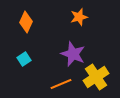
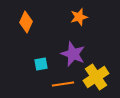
cyan square: moved 17 px right, 5 px down; rotated 24 degrees clockwise
orange line: moved 2 px right; rotated 15 degrees clockwise
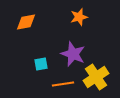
orange diamond: rotated 55 degrees clockwise
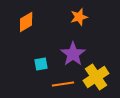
orange diamond: rotated 20 degrees counterclockwise
purple star: rotated 15 degrees clockwise
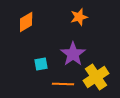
orange line: rotated 10 degrees clockwise
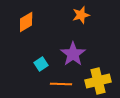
orange star: moved 2 px right, 2 px up
cyan square: rotated 24 degrees counterclockwise
yellow cross: moved 2 px right, 4 px down; rotated 20 degrees clockwise
orange line: moved 2 px left
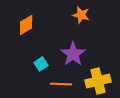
orange star: rotated 30 degrees clockwise
orange diamond: moved 3 px down
